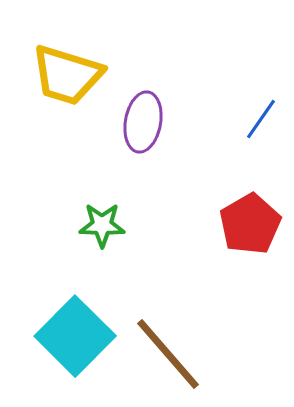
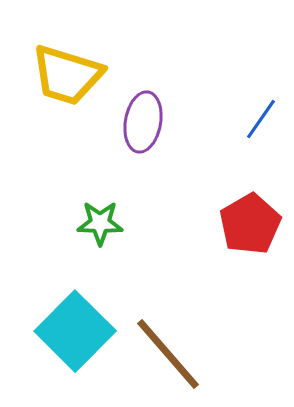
green star: moved 2 px left, 2 px up
cyan square: moved 5 px up
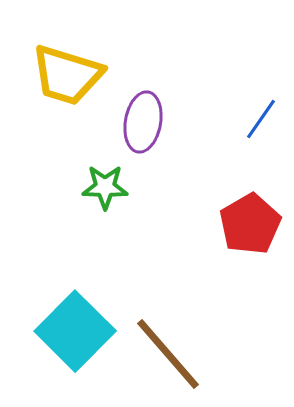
green star: moved 5 px right, 36 px up
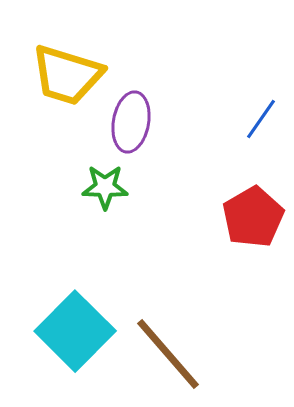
purple ellipse: moved 12 px left
red pentagon: moved 3 px right, 7 px up
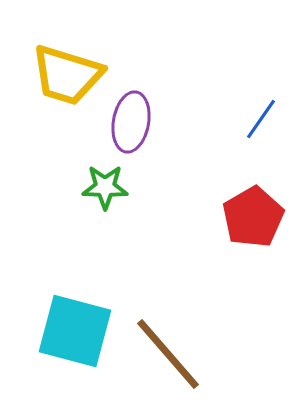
cyan square: rotated 30 degrees counterclockwise
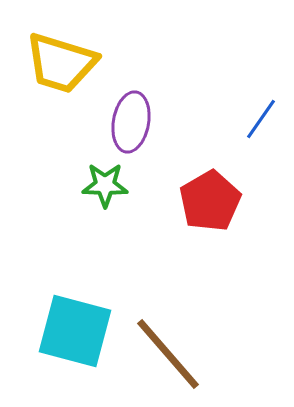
yellow trapezoid: moved 6 px left, 12 px up
green star: moved 2 px up
red pentagon: moved 43 px left, 16 px up
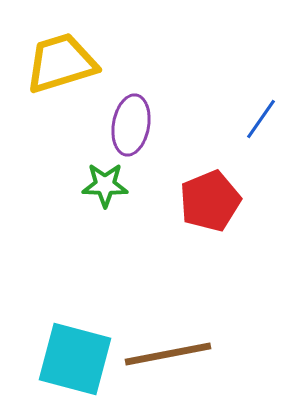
yellow trapezoid: rotated 146 degrees clockwise
purple ellipse: moved 3 px down
red pentagon: rotated 8 degrees clockwise
cyan square: moved 28 px down
brown line: rotated 60 degrees counterclockwise
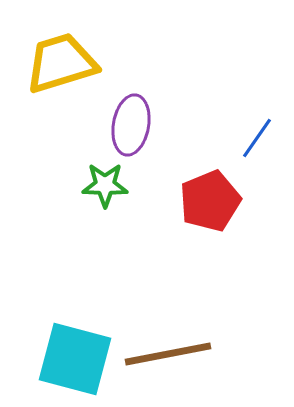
blue line: moved 4 px left, 19 px down
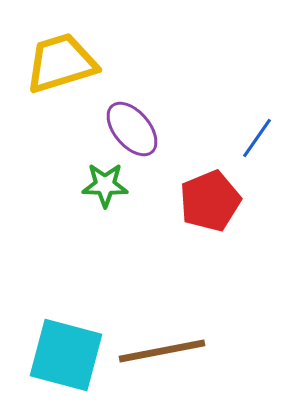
purple ellipse: moved 1 px right, 4 px down; rotated 50 degrees counterclockwise
brown line: moved 6 px left, 3 px up
cyan square: moved 9 px left, 4 px up
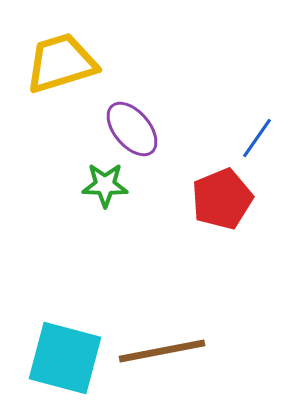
red pentagon: moved 12 px right, 2 px up
cyan square: moved 1 px left, 3 px down
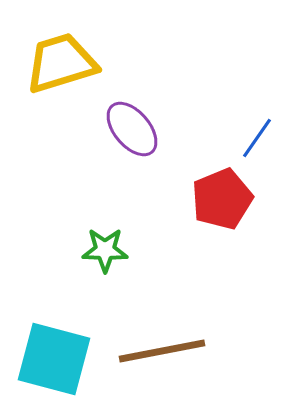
green star: moved 65 px down
cyan square: moved 11 px left, 1 px down
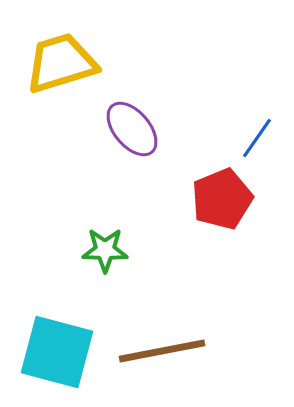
cyan square: moved 3 px right, 7 px up
